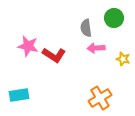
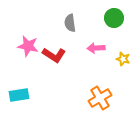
gray semicircle: moved 16 px left, 5 px up
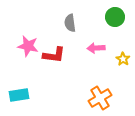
green circle: moved 1 px right, 1 px up
red L-shape: rotated 25 degrees counterclockwise
yellow star: rotated 16 degrees clockwise
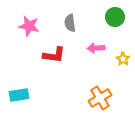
pink star: moved 1 px right, 20 px up
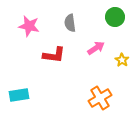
pink arrow: rotated 150 degrees clockwise
yellow star: moved 1 px left, 1 px down
